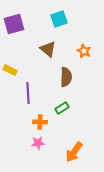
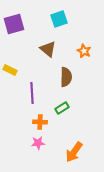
purple line: moved 4 px right
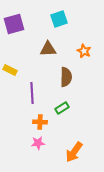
brown triangle: rotated 42 degrees counterclockwise
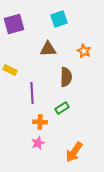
pink star: rotated 16 degrees counterclockwise
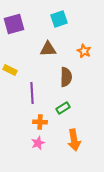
green rectangle: moved 1 px right
orange arrow: moved 12 px up; rotated 45 degrees counterclockwise
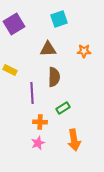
purple square: rotated 15 degrees counterclockwise
orange star: rotated 24 degrees counterclockwise
brown semicircle: moved 12 px left
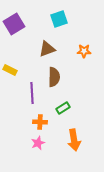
brown triangle: moved 1 px left; rotated 18 degrees counterclockwise
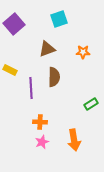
purple square: rotated 10 degrees counterclockwise
orange star: moved 1 px left, 1 px down
purple line: moved 1 px left, 5 px up
green rectangle: moved 28 px right, 4 px up
pink star: moved 4 px right, 1 px up
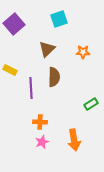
brown triangle: rotated 24 degrees counterclockwise
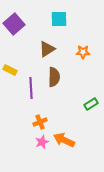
cyan square: rotated 18 degrees clockwise
brown triangle: rotated 12 degrees clockwise
orange cross: rotated 24 degrees counterclockwise
orange arrow: moved 10 px left; rotated 125 degrees clockwise
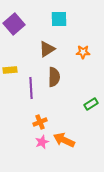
yellow rectangle: rotated 32 degrees counterclockwise
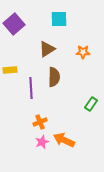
green rectangle: rotated 24 degrees counterclockwise
